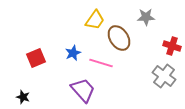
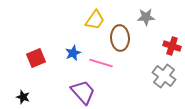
brown ellipse: moved 1 px right; rotated 30 degrees clockwise
purple trapezoid: moved 2 px down
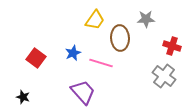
gray star: moved 2 px down
red square: rotated 30 degrees counterclockwise
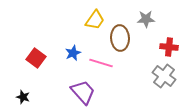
red cross: moved 3 px left, 1 px down; rotated 12 degrees counterclockwise
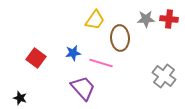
red cross: moved 28 px up
blue star: rotated 14 degrees clockwise
purple trapezoid: moved 4 px up
black star: moved 3 px left, 1 px down
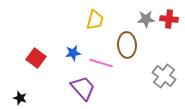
yellow trapezoid: rotated 20 degrees counterclockwise
brown ellipse: moved 7 px right, 7 px down
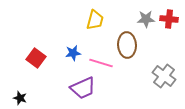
purple trapezoid: rotated 108 degrees clockwise
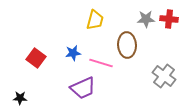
black star: rotated 16 degrees counterclockwise
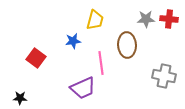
blue star: moved 12 px up
pink line: rotated 65 degrees clockwise
gray cross: rotated 25 degrees counterclockwise
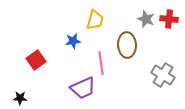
gray star: rotated 24 degrees clockwise
red square: moved 2 px down; rotated 18 degrees clockwise
gray cross: moved 1 px left, 1 px up; rotated 20 degrees clockwise
